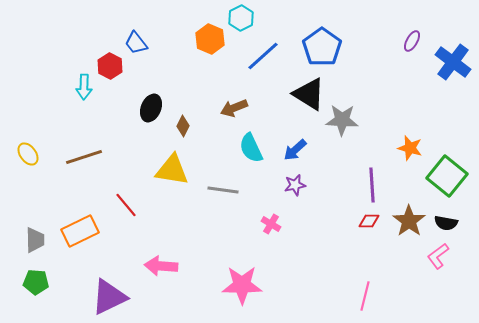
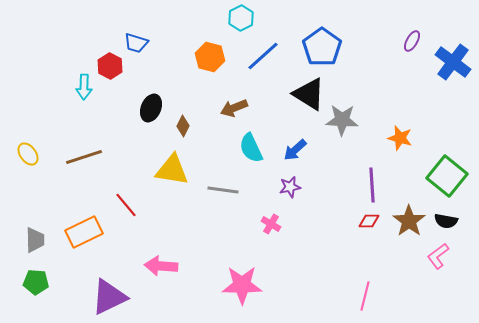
orange hexagon: moved 18 px down; rotated 8 degrees counterclockwise
blue trapezoid: rotated 35 degrees counterclockwise
orange star: moved 10 px left, 10 px up
purple star: moved 5 px left, 2 px down
black semicircle: moved 2 px up
orange rectangle: moved 4 px right, 1 px down
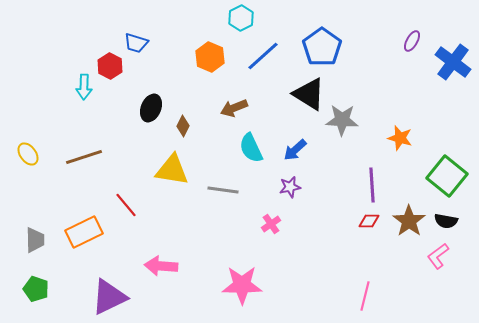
orange hexagon: rotated 8 degrees clockwise
pink cross: rotated 24 degrees clockwise
green pentagon: moved 7 px down; rotated 15 degrees clockwise
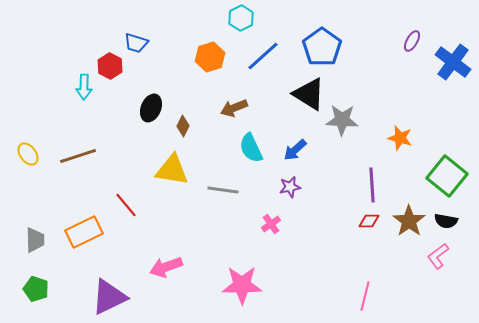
orange hexagon: rotated 20 degrees clockwise
brown line: moved 6 px left, 1 px up
pink arrow: moved 5 px right, 1 px down; rotated 24 degrees counterclockwise
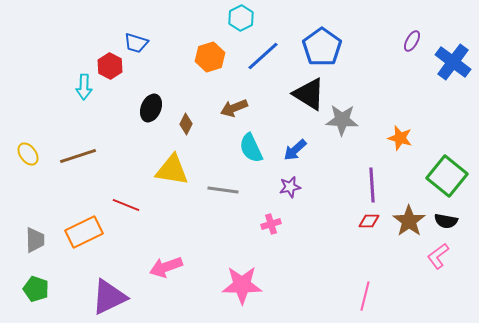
brown diamond: moved 3 px right, 2 px up
red line: rotated 28 degrees counterclockwise
pink cross: rotated 18 degrees clockwise
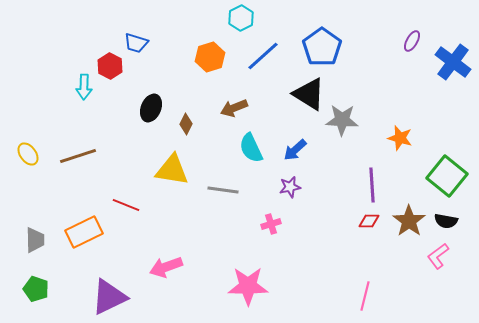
pink star: moved 6 px right, 1 px down
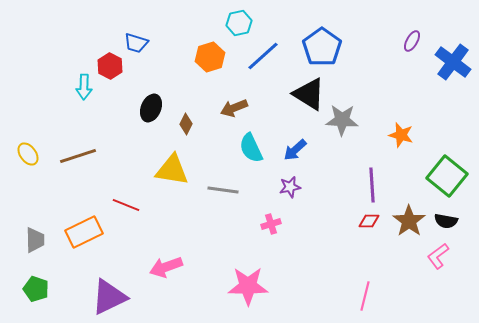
cyan hexagon: moved 2 px left, 5 px down; rotated 15 degrees clockwise
orange star: moved 1 px right, 3 px up
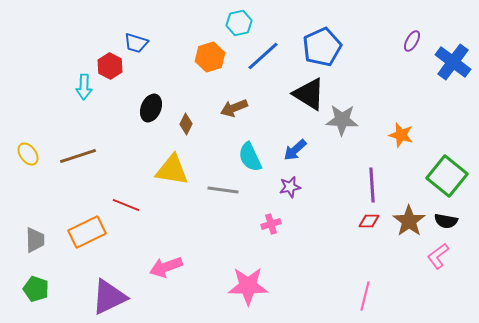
blue pentagon: rotated 12 degrees clockwise
cyan semicircle: moved 1 px left, 9 px down
orange rectangle: moved 3 px right
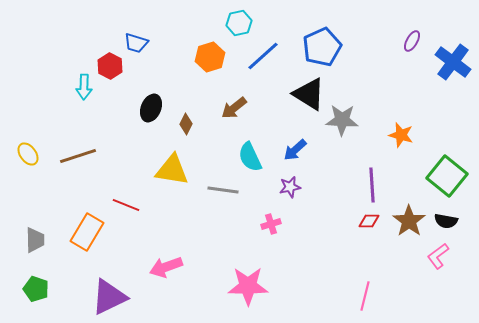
brown arrow: rotated 16 degrees counterclockwise
orange rectangle: rotated 33 degrees counterclockwise
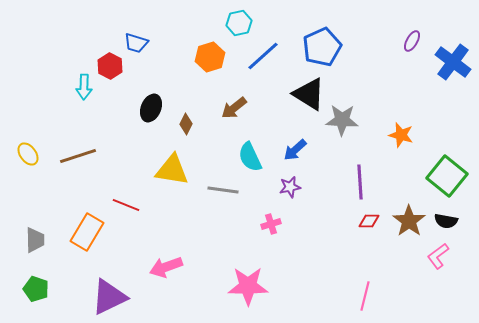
purple line: moved 12 px left, 3 px up
